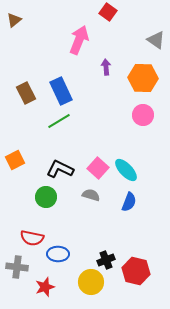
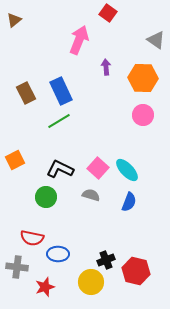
red square: moved 1 px down
cyan ellipse: moved 1 px right
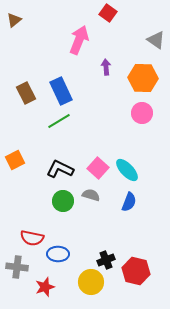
pink circle: moved 1 px left, 2 px up
green circle: moved 17 px right, 4 px down
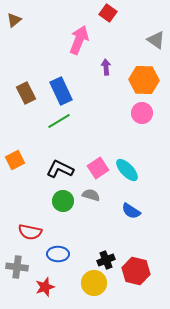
orange hexagon: moved 1 px right, 2 px down
pink square: rotated 15 degrees clockwise
blue semicircle: moved 2 px right, 9 px down; rotated 102 degrees clockwise
red semicircle: moved 2 px left, 6 px up
yellow circle: moved 3 px right, 1 px down
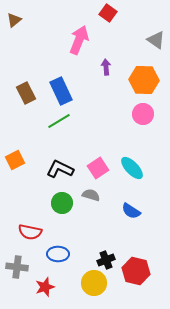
pink circle: moved 1 px right, 1 px down
cyan ellipse: moved 5 px right, 2 px up
green circle: moved 1 px left, 2 px down
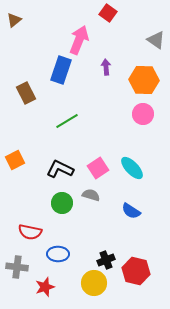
blue rectangle: moved 21 px up; rotated 44 degrees clockwise
green line: moved 8 px right
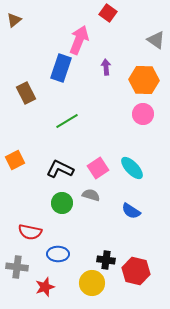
blue rectangle: moved 2 px up
black cross: rotated 30 degrees clockwise
yellow circle: moved 2 px left
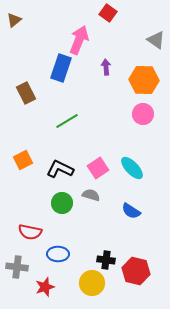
orange square: moved 8 px right
